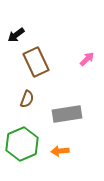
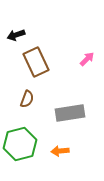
black arrow: rotated 18 degrees clockwise
gray rectangle: moved 3 px right, 1 px up
green hexagon: moved 2 px left; rotated 8 degrees clockwise
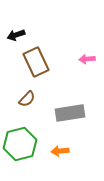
pink arrow: rotated 140 degrees counterclockwise
brown semicircle: rotated 24 degrees clockwise
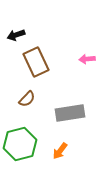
orange arrow: rotated 48 degrees counterclockwise
